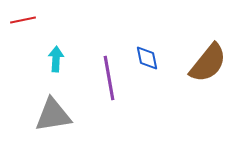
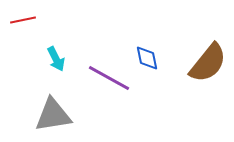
cyan arrow: rotated 150 degrees clockwise
purple line: rotated 51 degrees counterclockwise
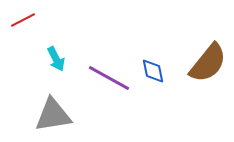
red line: rotated 15 degrees counterclockwise
blue diamond: moved 6 px right, 13 px down
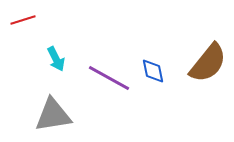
red line: rotated 10 degrees clockwise
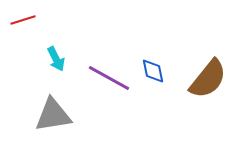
brown semicircle: moved 16 px down
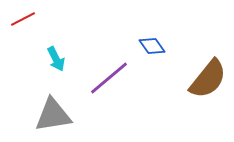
red line: moved 1 px up; rotated 10 degrees counterclockwise
blue diamond: moved 1 px left, 25 px up; rotated 24 degrees counterclockwise
purple line: rotated 69 degrees counterclockwise
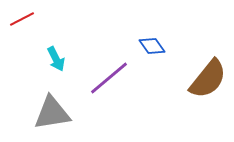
red line: moved 1 px left
gray triangle: moved 1 px left, 2 px up
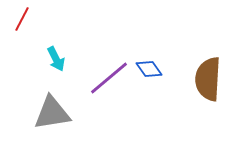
red line: rotated 35 degrees counterclockwise
blue diamond: moved 3 px left, 23 px down
brown semicircle: rotated 144 degrees clockwise
